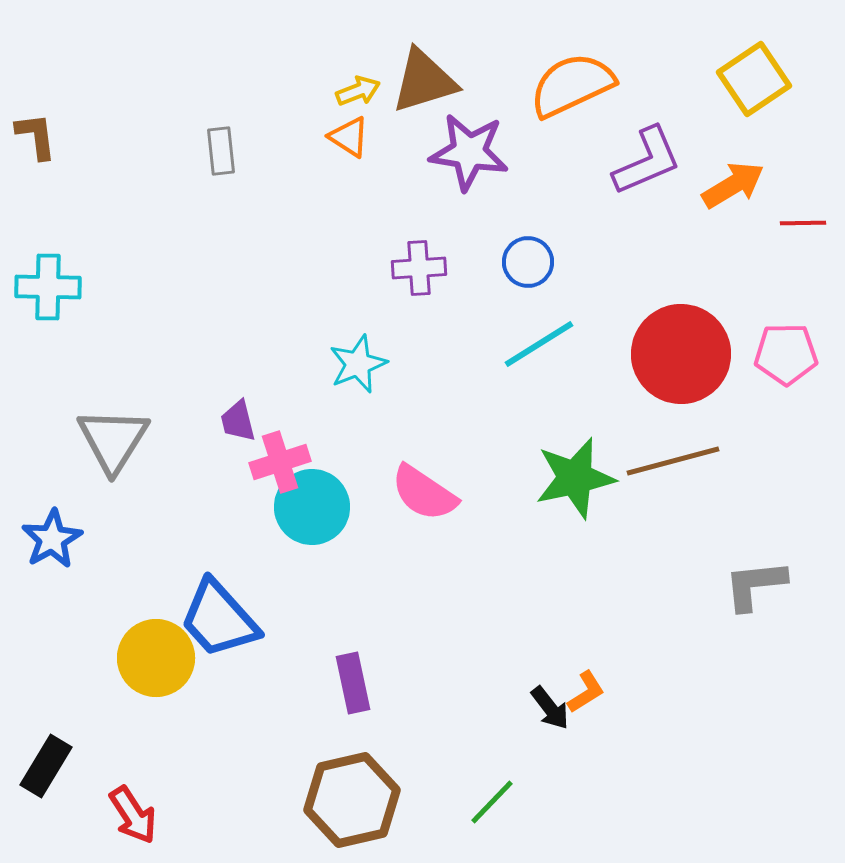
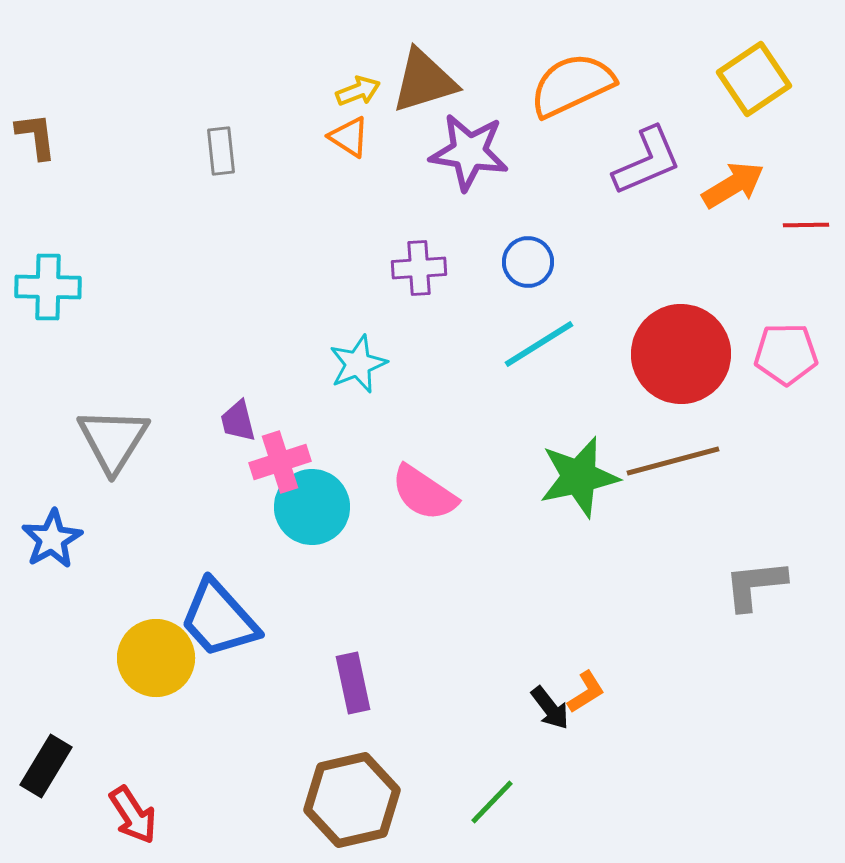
red line: moved 3 px right, 2 px down
green star: moved 4 px right, 1 px up
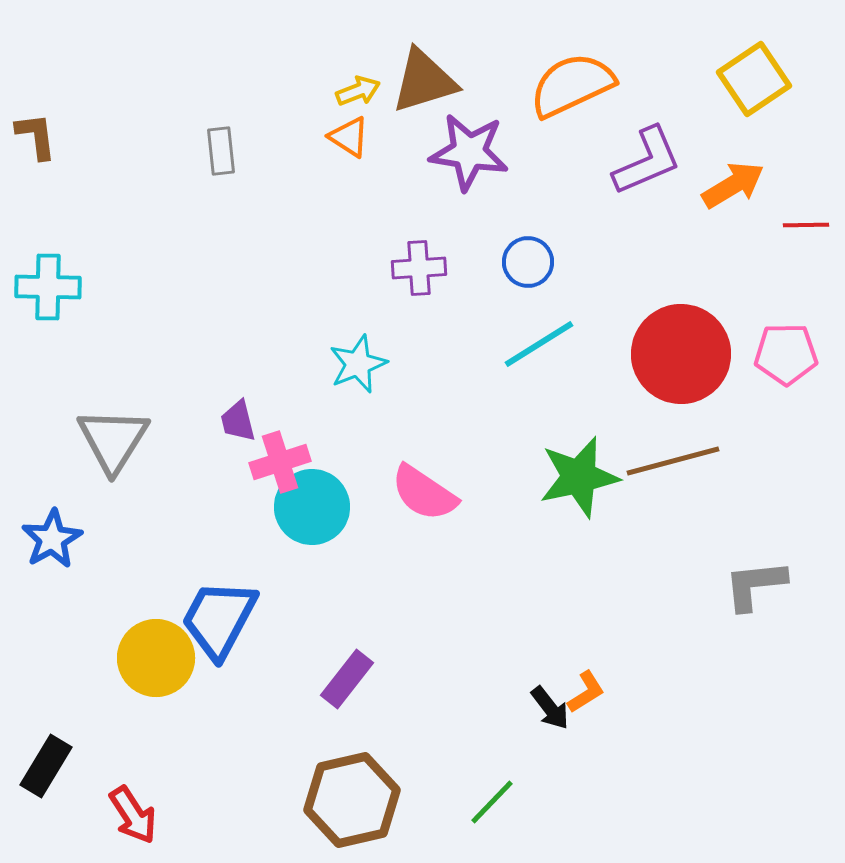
blue trapezoid: rotated 70 degrees clockwise
purple rectangle: moved 6 px left, 4 px up; rotated 50 degrees clockwise
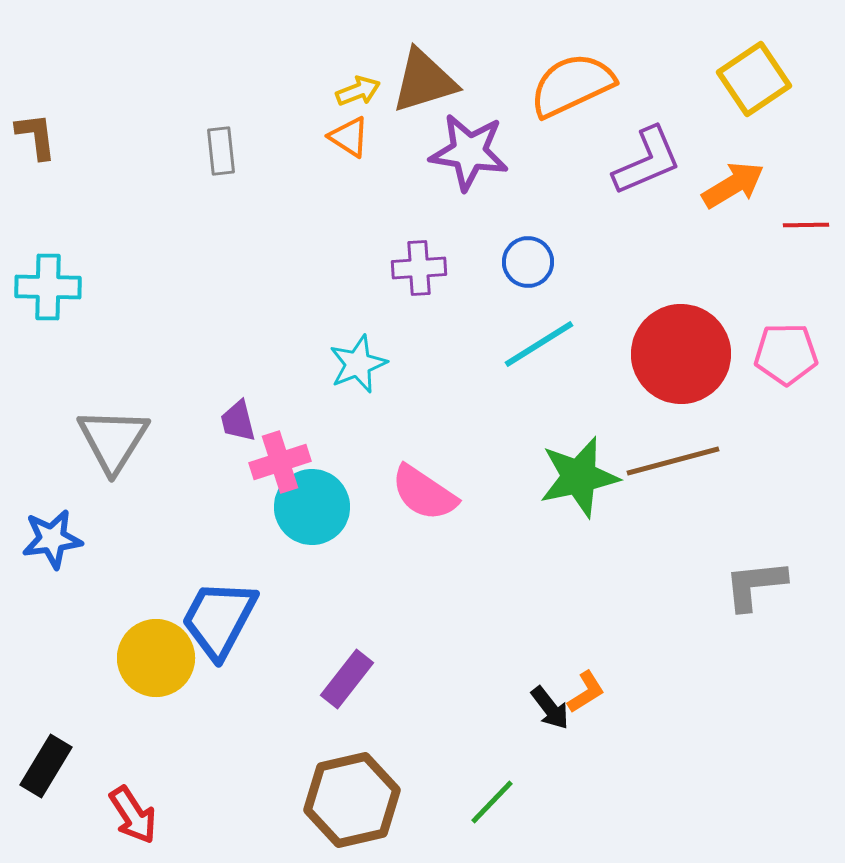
blue star: rotated 22 degrees clockwise
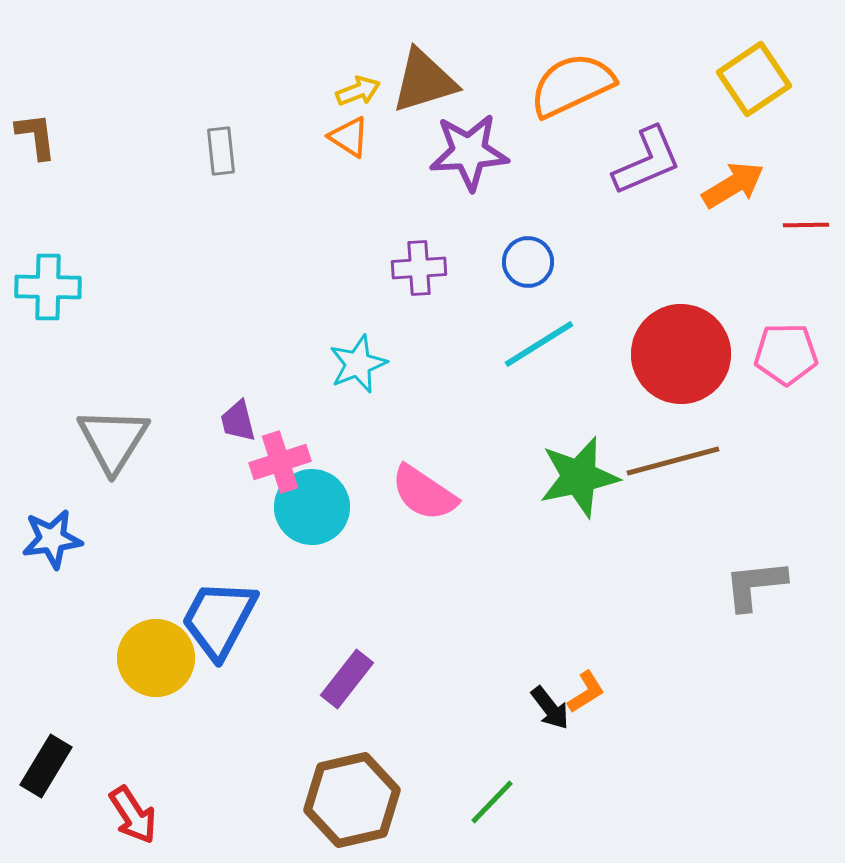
purple star: rotated 12 degrees counterclockwise
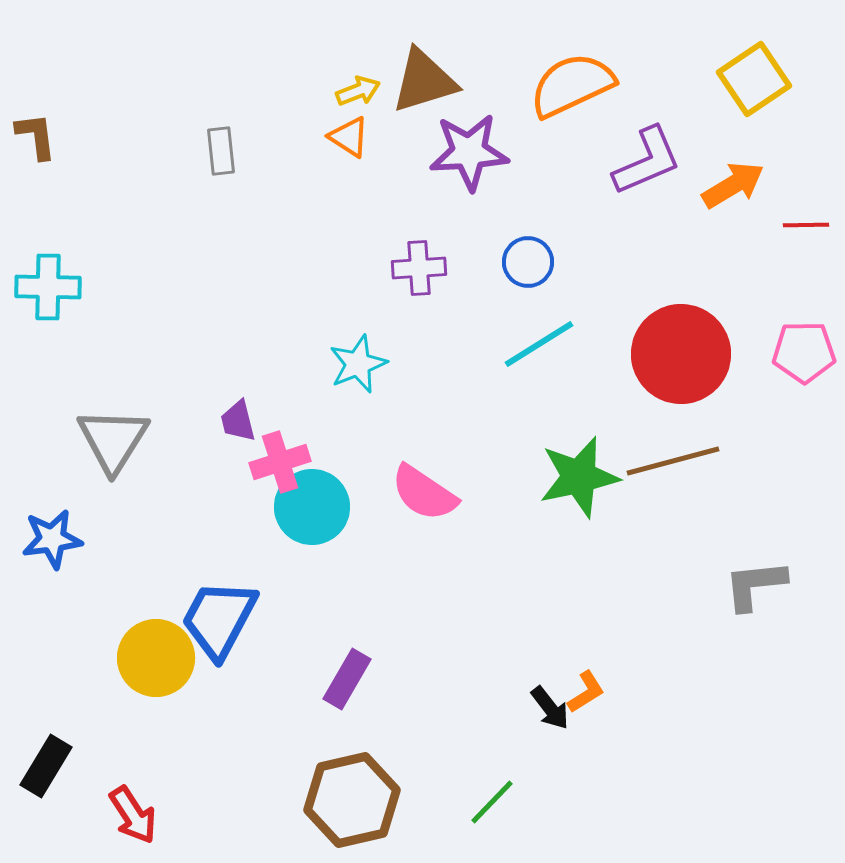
pink pentagon: moved 18 px right, 2 px up
purple rectangle: rotated 8 degrees counterclockwise
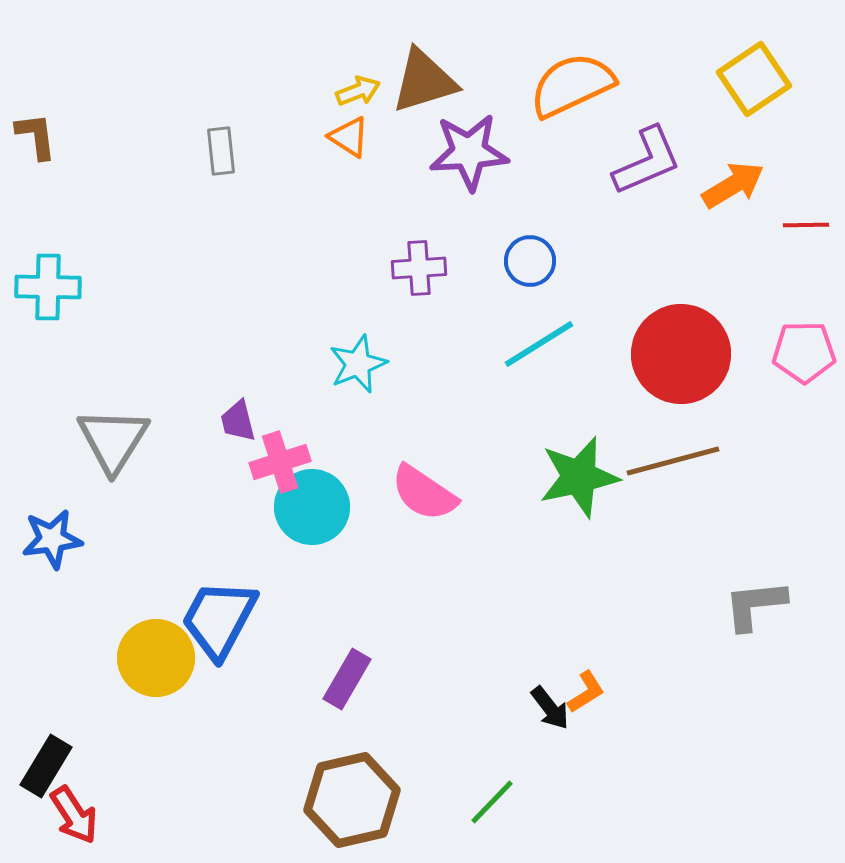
blue circle: moved 2 px right, 1 px up
gray L-shape: moved 20 px down
red arrow: moved 59 px left
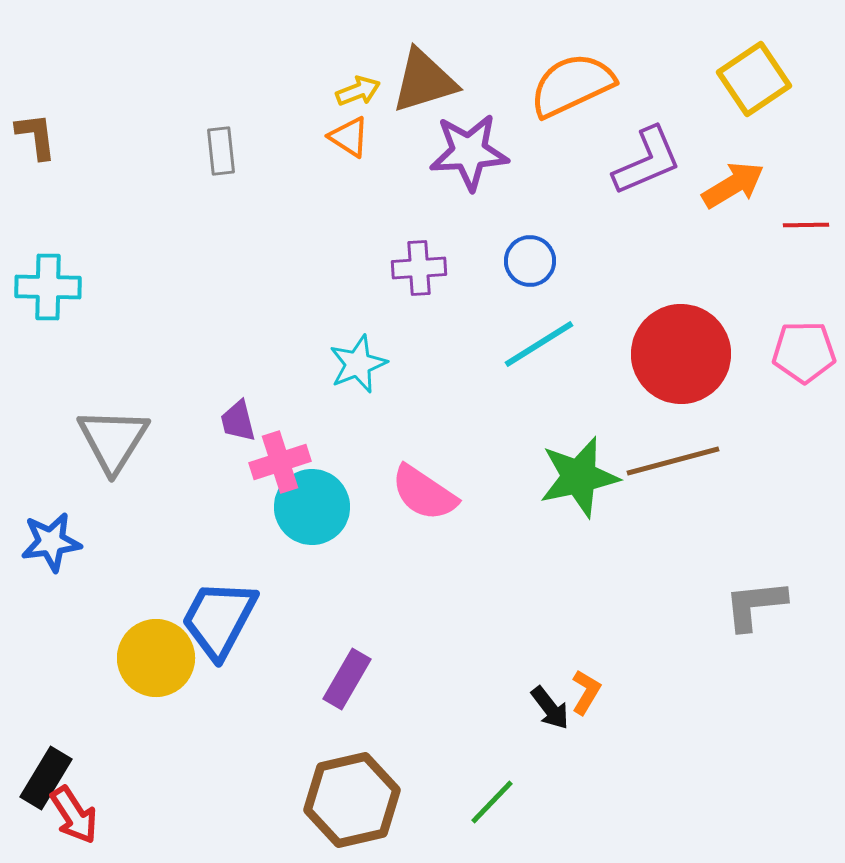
blue star: moved 1 px left, 3 px down
orange L-shape: rotated 27 degrees counterclockwise
black rectangle: moved 12 px down
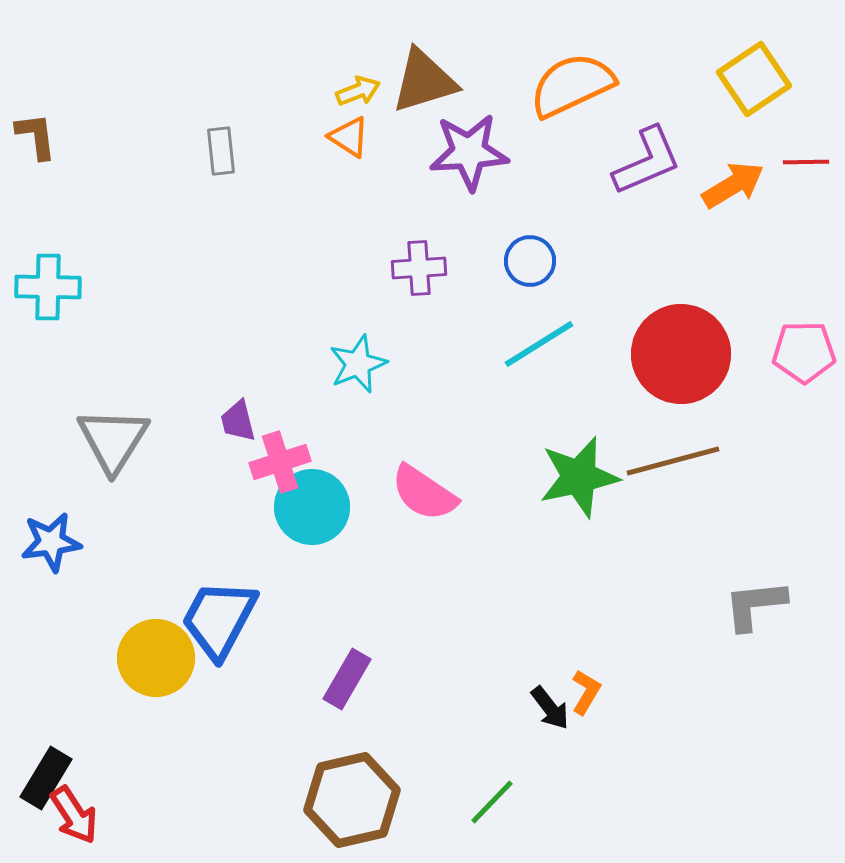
red line: moved 63 px up
